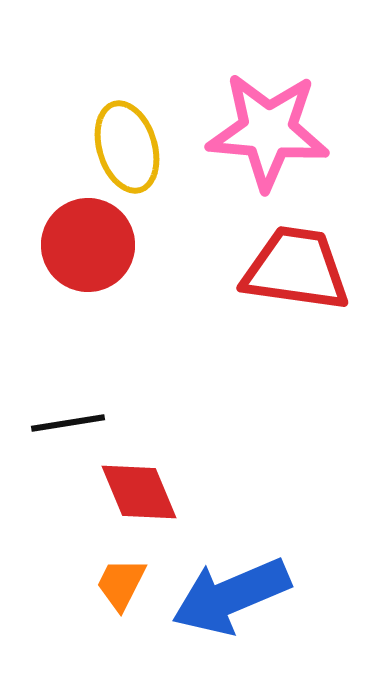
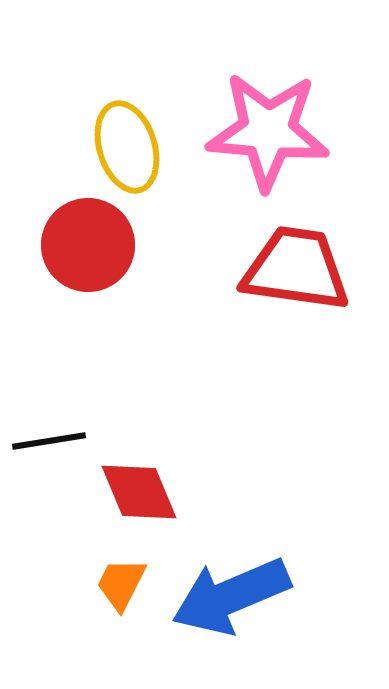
black line: moved 19 px left, 18 px down
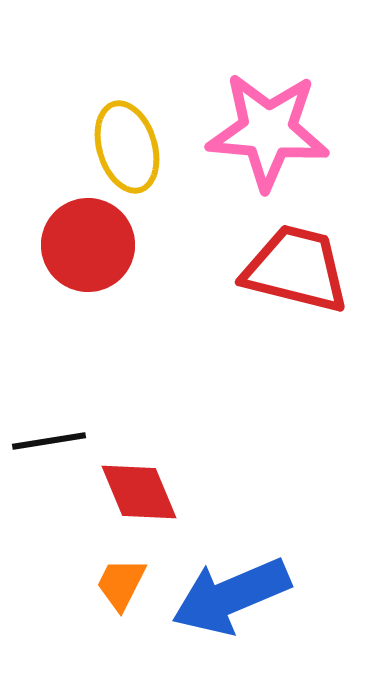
red trapezoid: rotated 6 degrees clockwise
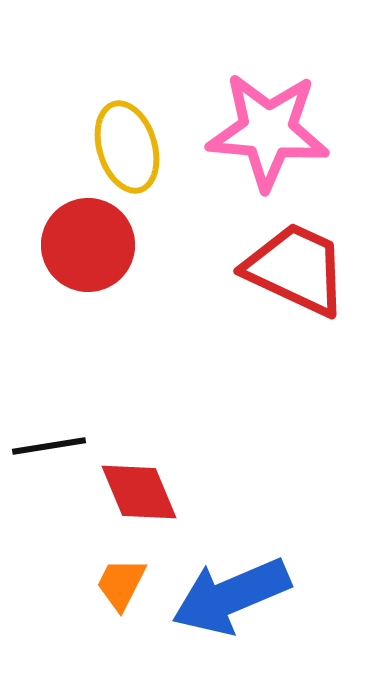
red trapezoid: rotated 11 degrees clockwise
black line: moved 5 px down
